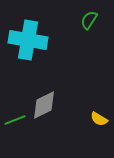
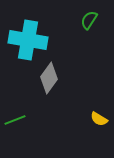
gray diamond: moved 5 px right, 27 px up; rotated 28 degrees counterclockwise
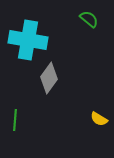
green semicircle: moved 1 px up; rotated 96 degrees clockwise
green line: rotated 65 degrees counterclockwise
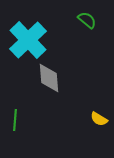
green semicircle: moved 2 px left, 1 px down
cyan cross: rotated 36 degrees clockwise
gray diamond: rotated 40 degrees counterclockwise
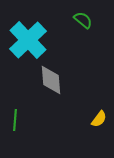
green semicircle: moved 4 px left
gray diamond: moved 2 px right, 2 px down
yellow semicircle: rotated 84 degrees counterclockwise
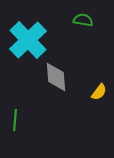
green semicircle: rotated 30 degrees counterclockwise
gray diamond: moved 5 px right, 3 px up
yellow semicircle: moved 27 px up
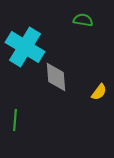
cyan cross: moved 3 px left, 7 px down; rotated 15 degrees counterclockwise
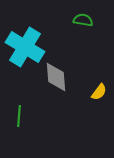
green line: moved 4 px right, 4 px up
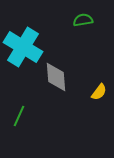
green semicircle: rotated 18 degrees counterclockwise
cyan cross: moved 2 px left
green line: rotated 20 degrees clockwise
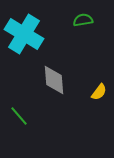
cyan cross: moved 1 px right, 13 px up
gray diamond: moved 2 px left, 3 px down
green line: rotated 65 degrees counterclockwise
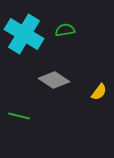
green semicircle: moved 18 px left, 10 px down
gray diamond: rotated 52 degrees counterclockwise
green line: rotated 35 degrees counterclockwise
